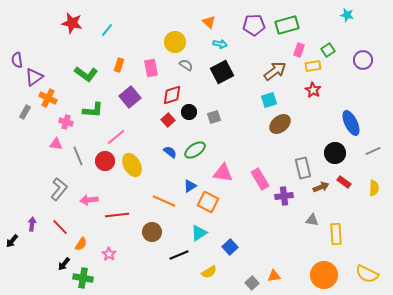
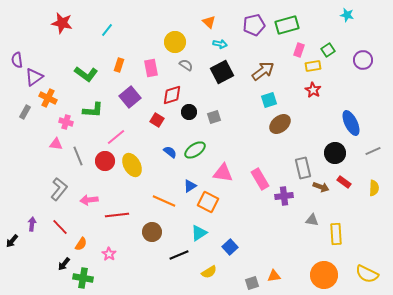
red star at (72, 23): moved 10 px left
purple pentagon at (254, 25): rotated 10 degrees counterclockwise
brown arrow at (275, 71): moved 12 px left
red square at (168, 120): moved 11 px left; rotated 16 degrees counterclockwise
brown arrow at (321, 187): rotated 42 degrees clockwise
gray square at (252, 283): rotated 24 degrees clockwise
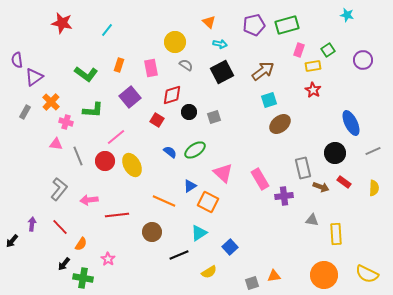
orange cross at (48, 98): moved 3 px right, 4 px down; rotated 18 degrees clockwise
pink triangle at (223, 173): rotated 35 degrees clockwise
pink star at (109, 254): moved 1 px left, 5 px down
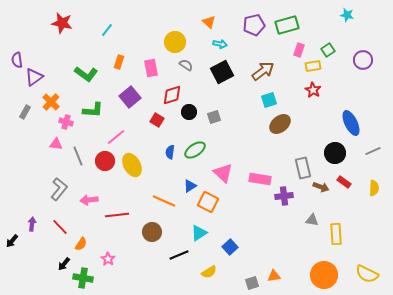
orange rectangle at (119, 65): moved 3 px up
blue semicircle at (170, 152): rotated 120 degrees counterclockwise
pink rectangle at (260, 179): rotated 50 degrees counterclockwise
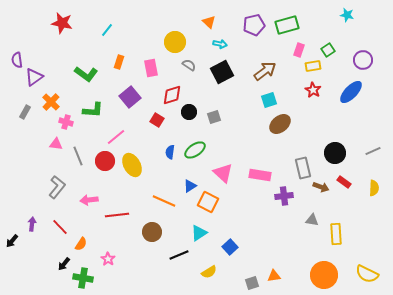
gray semicircle at (186, 65): moved 3 px right
brown arrow at (263, 71): moved 2 px right
blue ellipse at (351, 123): moved 31 px up; rotated 70 degrees clockwise
pink rectangle at (260, 179): moved 4 px up
gray L-shape at (59, 189): moved 2 px left, 2 px up
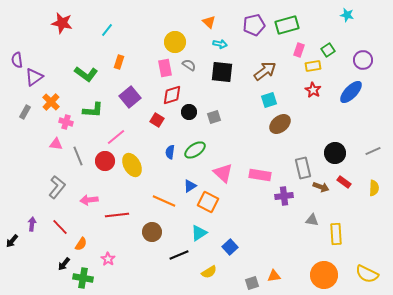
pink rectangle at (151, 68): moved 14 px right
black square at (222, 72): rotated 35 degrees clockwise
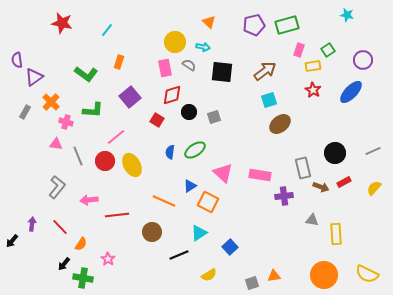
cyan arrow at (220, 44): moved 17 px left, 3 px down
red rectangle at (344, 182): rotated 64 degrees counterclockwise
yellow semicircle at (374, 188): rotated 140 degrees counterclockwise
yellow semicircle at (209, 272): moved 3 px down
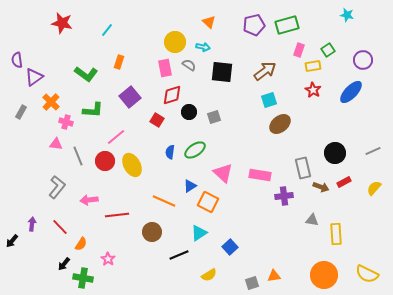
gray rectangle at (25, 112): moved 4 px left
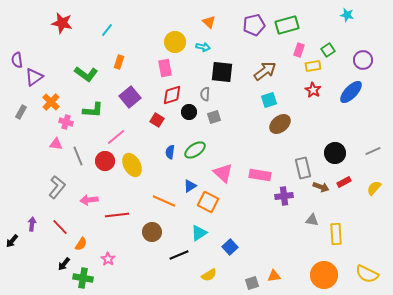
gray semicircle at (189, 65): moved 16 px right, 29 px down; rotated 120 degrees counterclockwise
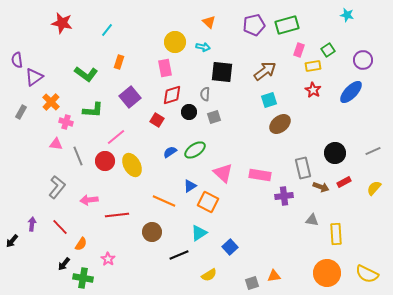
blue semicircle at (170, 152): rotated 48 degrees clockwise
orange circle at (324, 275): moved 3 px right, 2 px up
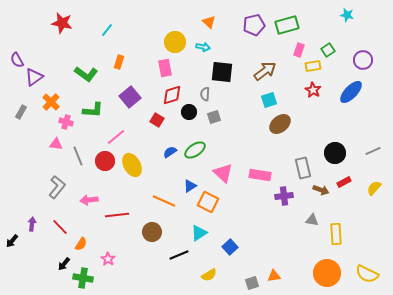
purple semicircle at (17, 60): rotated 21 degrees counterclockwise
brown arrow at (321, 187): moved 3 px down
